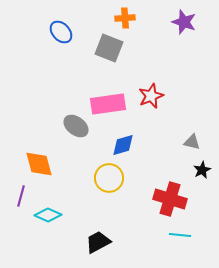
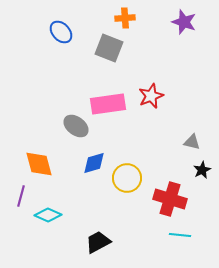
blue diamond: moved 29 px left, 18 px down
yellow circle: moved 18 px right
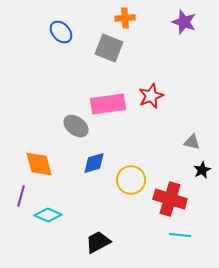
yellow circle: moved 4 px right, 2 px down
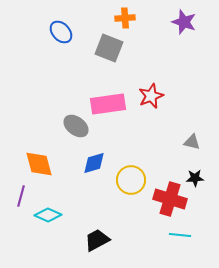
black star: moved 7 px left, 8 px down; rotated 24 degrees clockwise
black trapezoid: moved 1 px left, 2 px up
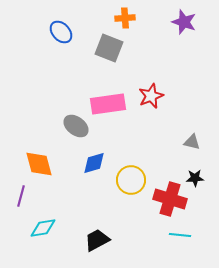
cyan diamond: moved 5 px left, 13 px down; rotated 32 degrees counterclockwise
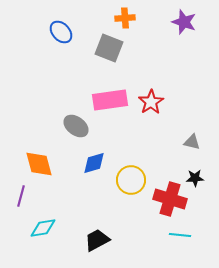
red star: moved 6 px down; rotated 10 degrees counterclockwise
pink rectangle: moved 2 px right, 4 px up
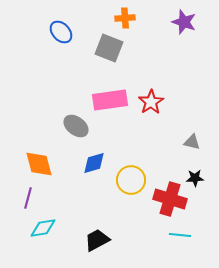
purple line: moved 7 px right, 2 px down
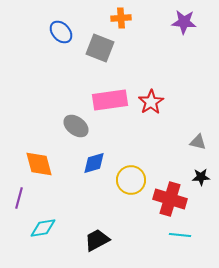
orange cross: moved 4 px left
purple star: rotated 15 degrees counterclockwise
gray square: moved 9 px left
gray triangle: moved 6 px right
black star: moved 6 px right, 1 px up
purple line: moved 9 px left
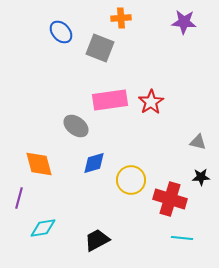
cyan line: moved 2 px right, 3 px down
